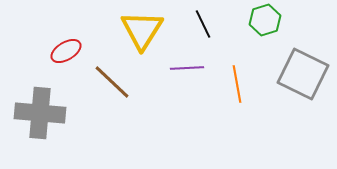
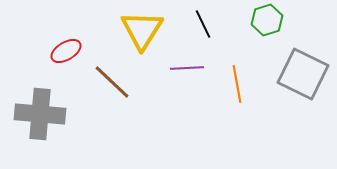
green hexagon: moved 2 px right
gray cross: moved 1 px down
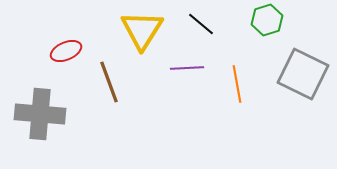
black line: moved 2 px left; rotated 24 degrees counterclockwise
red ellipse: rotated 8 degrees clockwise
brown line: moved 3 px left; rotated 27 degrees clockwise
